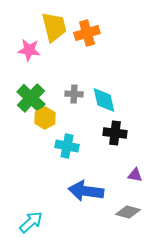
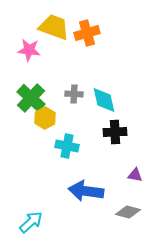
yellow trapezoid: rotated 56 degrees counterclockwise
black cross: moved 1 px up; rotated 10 degrees counterclockwise
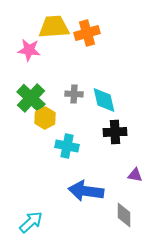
yellow trapezoid: rotated 24 degrees counterclockwise
gray diamond: moved 4 px left, 3 px down; rotated 75 degrees clockwise
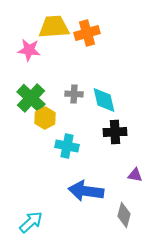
gray diamond: rotated 15 degrees clockwise
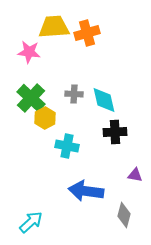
pink star: moved 2 px down
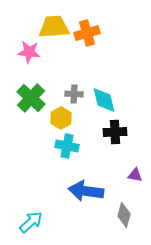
yellow hexagon: moved 16 px right
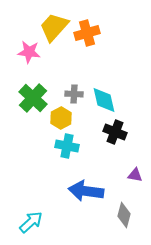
yellow trapezoid: rotated 44 degrees counterclockwise
green cross: moved 2 px right
black cross: rotated 25 degrees clockwise
